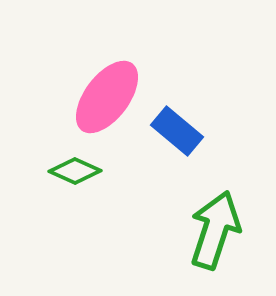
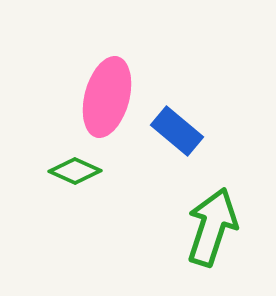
pink ellipse: rotated 22 degrees counterclockwise
green arrow: moved 3 px left, 3 px up
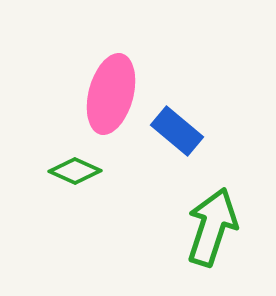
pink ellipse: moved 4 px right, 3 px up
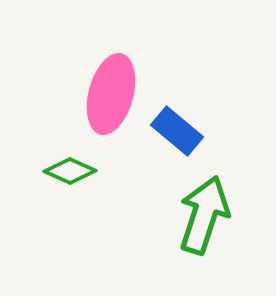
green diamond: moved 5 px left
green arrow: moved 8 px left, 12 px up
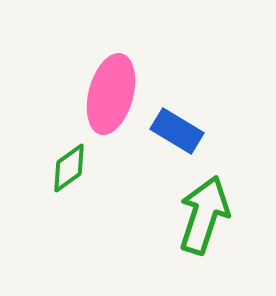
blue rectangle: rotated 9 degrees counterclockwise
green diamond: moved 1 px left, 3 px up; rotated 60 degrees counterclockwise
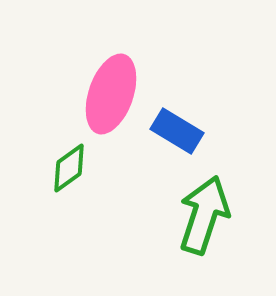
pink ellipse: rotated 4 degrees clockwise
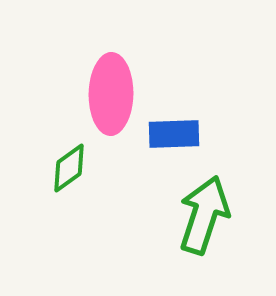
pink ellipse: rotated 18 degrees counterclockwise
blue rectangle: moved 3 px left, 3 px down; rotated 33 degrees counterclockwise
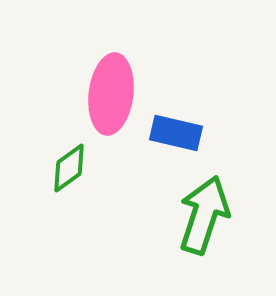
pink ellipse: rotated 6 degrees clockwise
blue rectangle: moved 2 px right, 1 px up; rotated 15 degrees clockwise
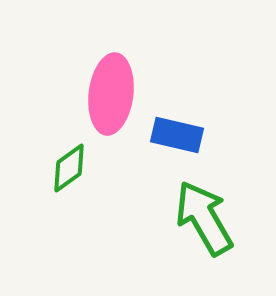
blue rectangle: moved 1 px right, 2 px down
green arrow: moved 3 px down; rotated 48 degrees counterclockwise
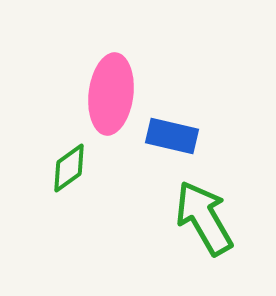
blue rectangle: moved 5 px left, 1 px down
